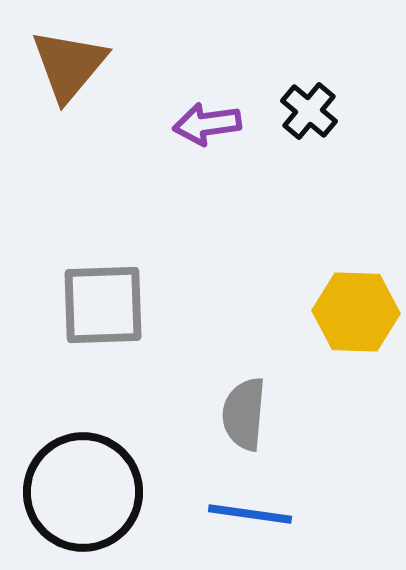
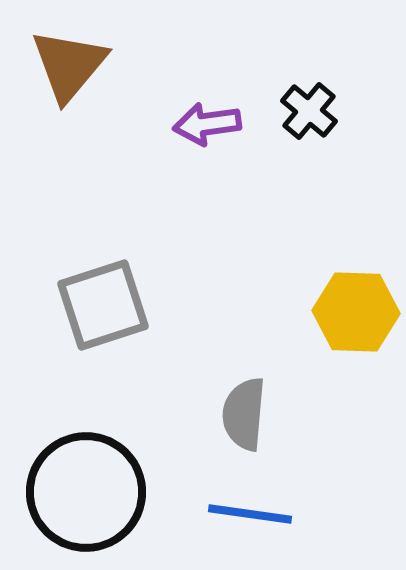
gray square: rotated 16 degrees counterclockwise
black circle: moved 3 px right
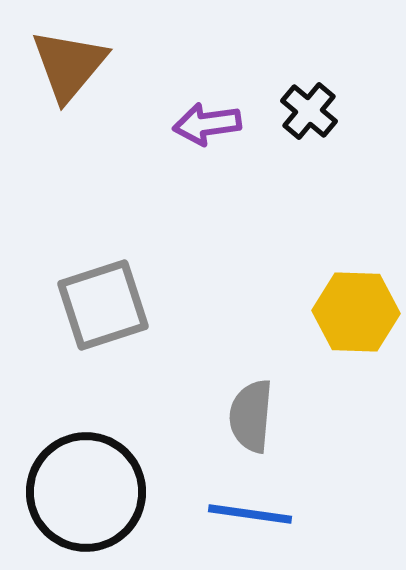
gray semicircle: moved 7 px right, 2 px down
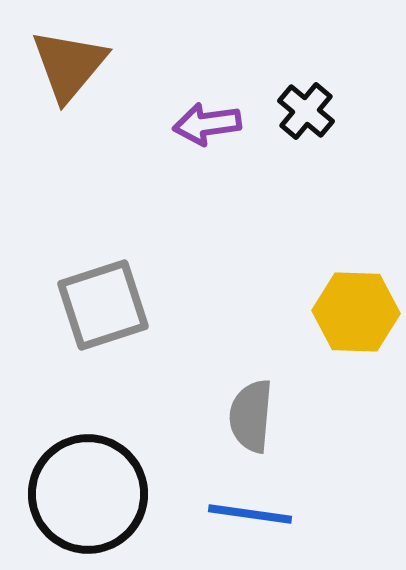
black cross: moved 3 px left
black circle: moved 2 px right, 2 px down
